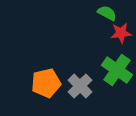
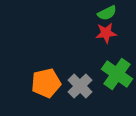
green semicircle: rotated 126 degrees clockwise
red star: moved 15 px left
green cross: moved 4 px down
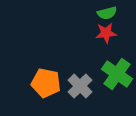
green semicircle: rotated 12 degrees clockwise
orange pentagon: rotated 24 degrees clockwise
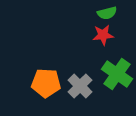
red star: moved 3 px left, 2 px down
orange pentagon: rotated 8 degrees counterclockwise
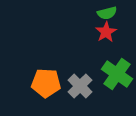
red star: moved 3 px right, 3 px up; rotated 25 degrees counterclockwise
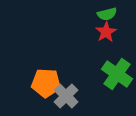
green semicircle: moved 1 px down
gray cross: moved 14 px left, 10 px down
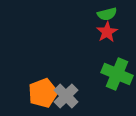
red star: moved 1 px right
green cross: rotated 12 degrees counterclockwise
orange pentagon: moved 3 px left, 10 px down; rotated 24 degrees counterclockwise
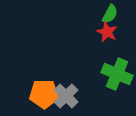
green semicircle: moved 3 px right; rotated 48 degrees counterclockwise
red star: rotated 15 degrees counterclockwise
orange pentagon: moved 1 px right, 1 px down; rotated 20 degrees clockwise
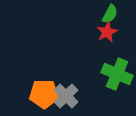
red star: rotated 20 degrees clockwise
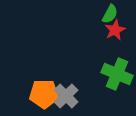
red star: moved 8 px right, 2 px up
